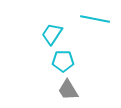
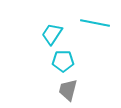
cyan line: moved 4 px down
gray trapezoid: rotated 45 degrees clockwise
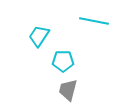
cyan line: moved 1 px left, 2 px up
cyan trapezoid: moved 13 px left, 2 px down
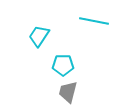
cyan pentagon: moved 4 px down
gray trapezoid: moved 2 px down
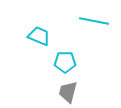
cyan trapezoid: rotated 80 degrees clockwise
cyan pentagon: moved 2 px right, 3 px up
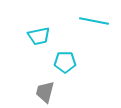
cyan trapezoid: rotated 145 degrees clockwise
gray trapezoid: moved 23 px left
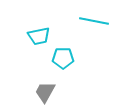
cyan pentagon: moved 2 px left, 4 px up
gray trapezoid: rotated 15 degrees clockwise
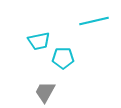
cyan line: rotated 24 degrees counterclockwise
cyan trapezoid: moved 5 px down
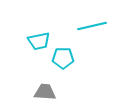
cyan line: moved 2 px left, 5 px down
gray trapezoid: rotated 65 degrees clockwise
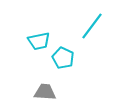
cyan line: rotated 40 degrees counterclockwise
cyan pentagon: rotated 25 degrees clockwise
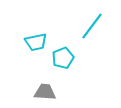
cyan trapezoid: moved 3 px left, 1 px down
cyan pentagon: rotated 25 degrees clockwise
